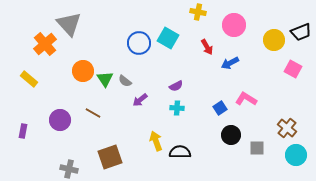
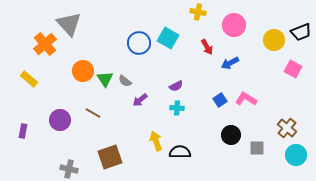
blue square: moved 8 px up
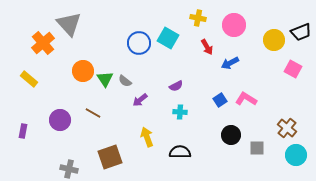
yellow cross: moved 6 px down
orange cross: moved 2 px left, 1 px up
cyan cross: moved 3 px right, 4 px down
yellow arrow: moved 9 px left, 4 px up
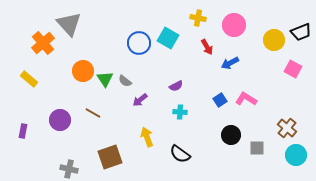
black semicircle: moved 2 px down; rotated 145 degrees counterclockwise
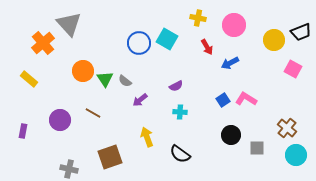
cyan square: moved 1 px left, 1 px down
blue square: moved 3 px right
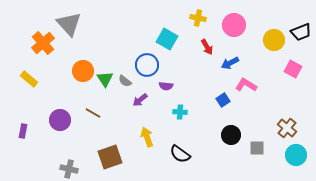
blue circle: moved 8 px right, 22 px down
purple semicircle: moved 10 px left; rotated 32 degrees clockwise
pink L-shape: moved 14 px up
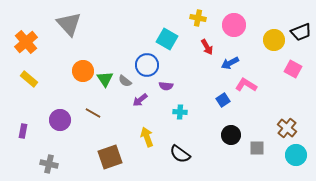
orange cross: moved 17 px left, 1 px up
gray cross: moved 20 px left, 5 px up
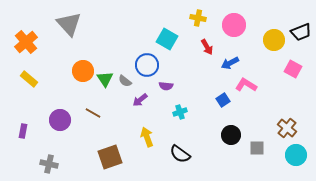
cyan cross: rotated 24 degrees counterclockwise
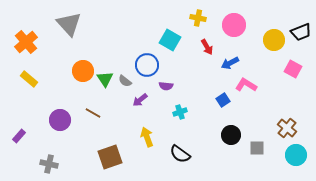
cyan square: moved 3 px right, 1 px down
purple rectangle: moved 4 px left, 5 px down; rotated 32 degrees clockwise
